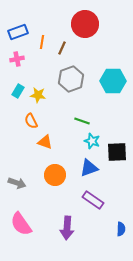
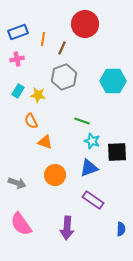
orange line: moved 1 px right, 3 px up
gray hexagon: moved 7 px left, 2 px up
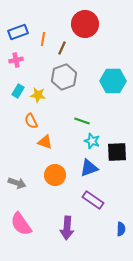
pink cross: moved 1 px left, 1 px down
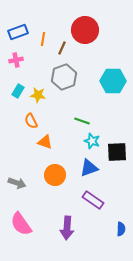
red circle: moved 6 px down
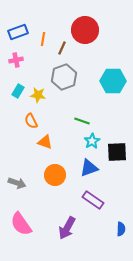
cyan star: rotated 21 degrees clockwise
purple arrow: rotated 25 degrees clockwise
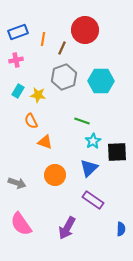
cyan hexagon: moved 12 px left
cyan star: moved 1 px right
blue triangle: rotated 24 degrees counterclockwise
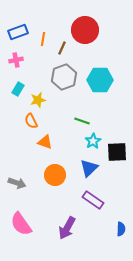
cyan hexagon: moved 1 px left, 1 px up
cyan rectangle: moved 2 px up
yellow star: moved 5 px down; rotated 21 degrees counterclockwise
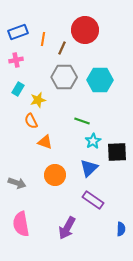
gray hexagon: rotated 20 degrees clockwise
pink semicircle: rotated 25 degrees clockwise
